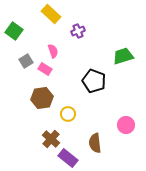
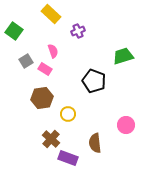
purple rectangle: rotated 18 degrees counterclockwise
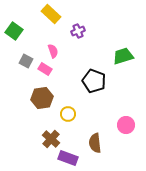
gray square: rotated 32 degrees counterclockwise
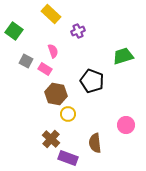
black pentagon: moved 2 px left
brown hexagon: moved 14 px right, 4 px up; rotated 20 degrees clockwise
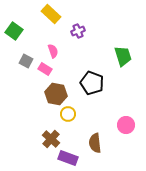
green trapezoid: rotated 90 degrees clockwise
black pentagon: moved 2 px down
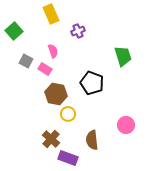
yellow rectangle: rotated 24 degrees clockwise
green square: rotated 12 degrees clockwise
brown semicircle: moved 3 px left, 3 px up
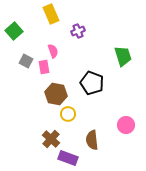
pink rectangle: moved 1 px left, 2 px up; rotated 48 degrees clockwise
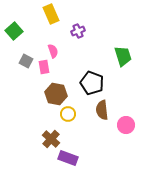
brown semicircle: moved 10 px right, 30 px up
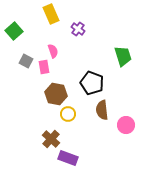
purple cross: moved 2 px up; rotated 32 degrees counterclockwise
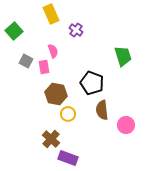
purple cross: moved 2 px left, 1 px down
